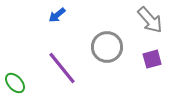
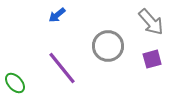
gray arrow: moved 1 px right, 2 px down
gray circle: moved 1 px right, 1 px up
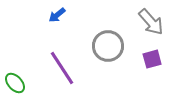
purple line: rotated 6 degrees clockwise
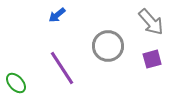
green ellipse: moved 1 px right
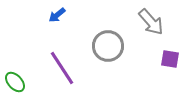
purple square: moved 18 px right; rotated 24 degrees clockwise
green ellipse: moved 1 px left, 1 px up
